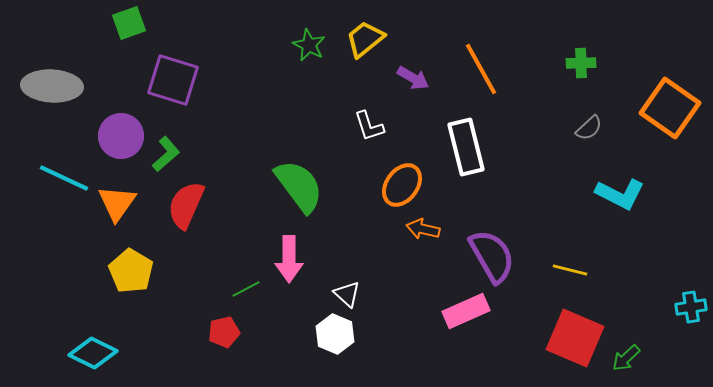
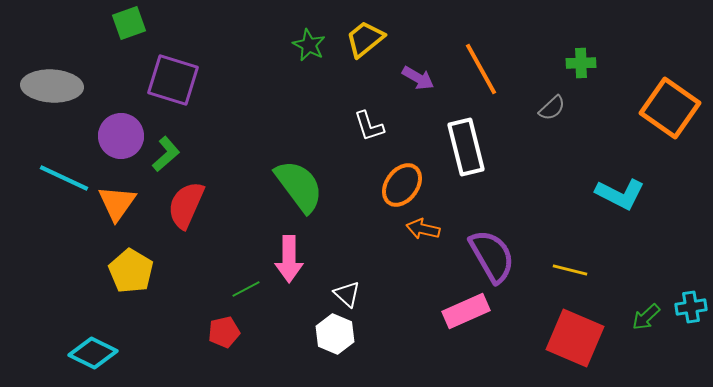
purple arrow: moved 5 px right
gray semicircle: moved 37 px left, 20 px up
green arrow: moved 20 px right, 41 px up
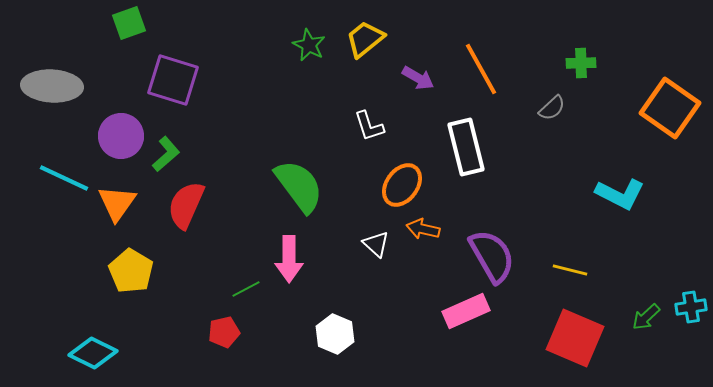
white triangle: moved 29 px right, 50 px up
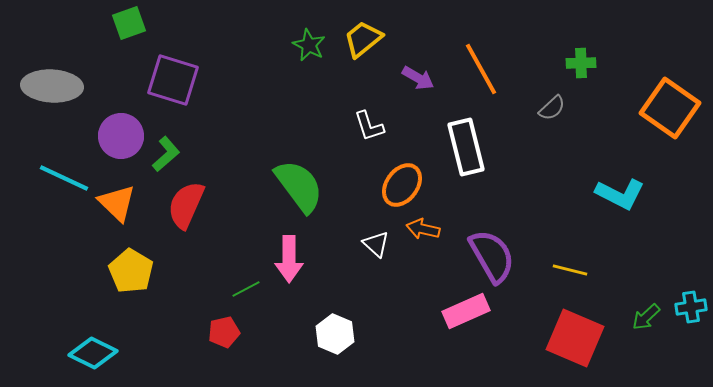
yellow trapezoid: moved 2 px left
orange triangle: rotated 21 degrees counterclockwise
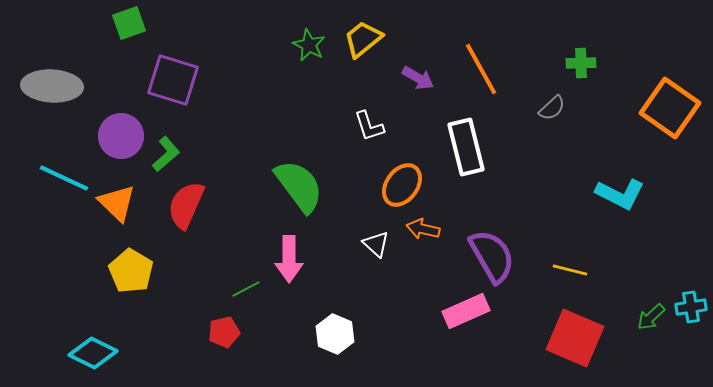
green arrow: moved 5 px right
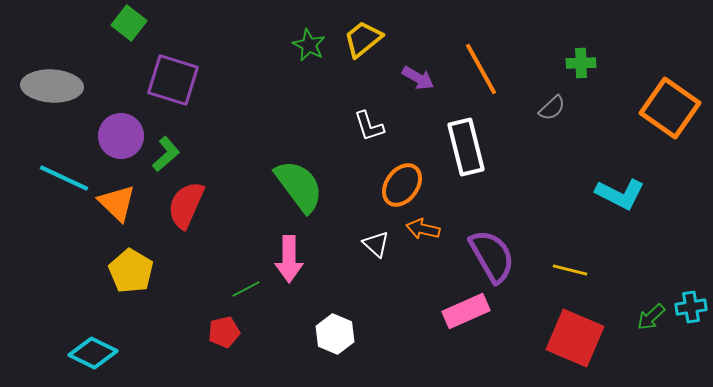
green square: rotated 32 degrees counterclockwise
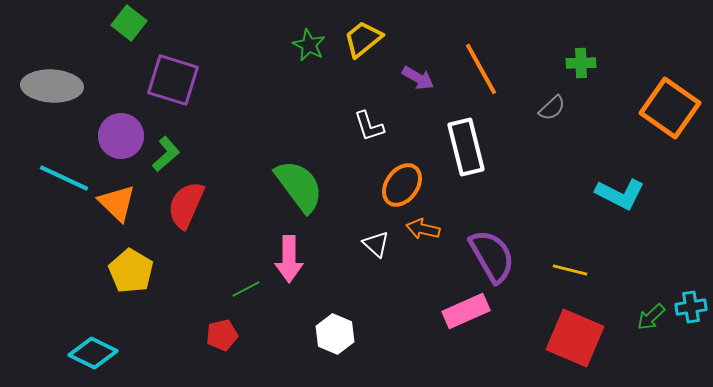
red pentagon: moved 2 px left, 3 px down
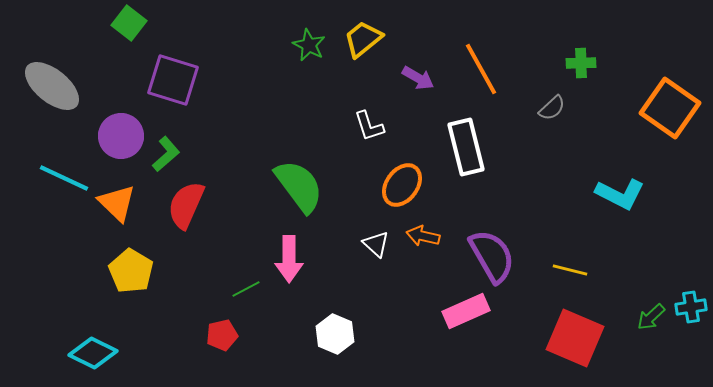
gray ellipse: rotated 36 degrees clockwise
orange arrow: moved 7 px down
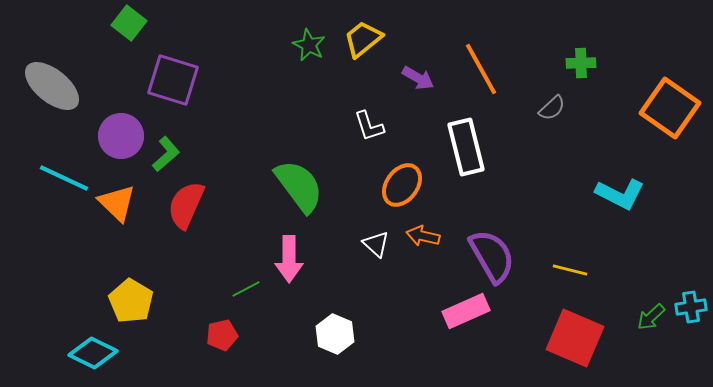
yellow pentagon: moved 30 px down
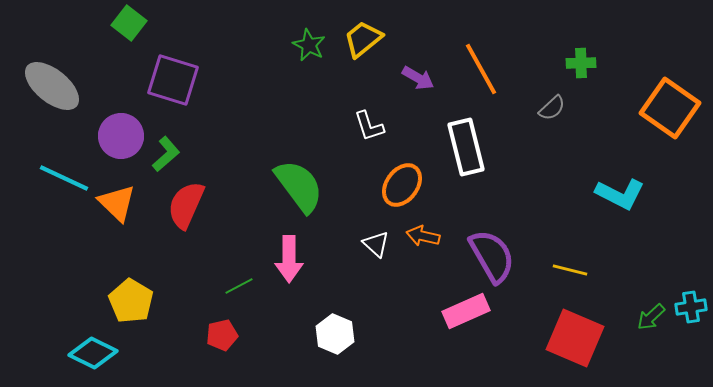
green line: moved 7 px left, 3 px up
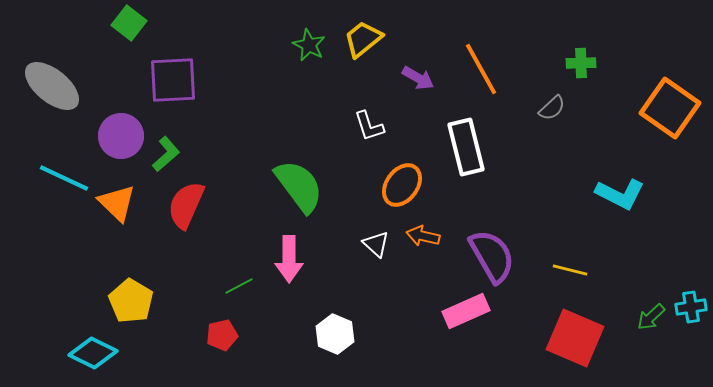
purple square: rotated 20 degrees counterclockwise
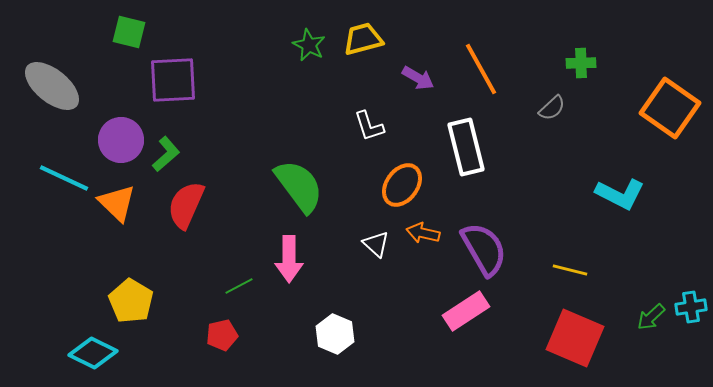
green square: moved 9 px down; rotated 24 degrees counterclockwise
yellow trapezoid: rotated 24 degrees clockwise
purple circle: moved 4 px down
orange arrow: moved 3 px up
purple semicircle: moved 8 px left, 7 px up
pink rectangle: rotated 9 degrees counterclockwise
